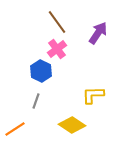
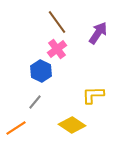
gray line: moved 1 px left, 1 px down; rotated 21 degrees clockwise
orange line: moved 1 px right, 1 px up
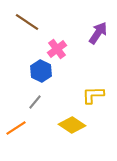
brown line: moved 30 px left; rotated 20 degrees counterclockwise
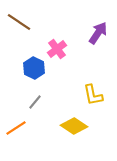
brown line: moved 8 px left
blue hexagon: moved 7 px left, 3 px up
yellow L-shape: rotated 100 degrees counterclockwise
yellow diamond: moved 2 px right, 1 px down
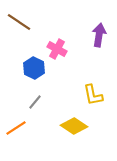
purple arrow: moved 1 px right, 2 px down; rotated 25 degrees counterclockwise
pink cross: rotated 24 degrees counterclockwise
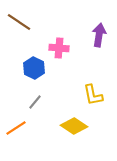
pink cross: moved 2 px right, 1 px up; rotated 24 degrees counterclockwise
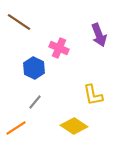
purple arrow: rotated 150 degrees clockwise
pink cross: rotated 18 degrees clockwise
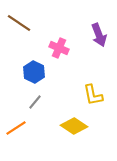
brown line: moved 1 px down
blue hexagon: moved 4 px down
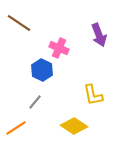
blue hexagon: moved 8 px right, 2 px up
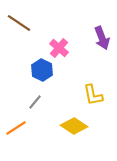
purple arrow: moved 3 px right, 3 px down
pink cross: rotated 18 degrees clockwise
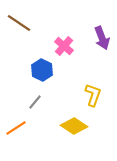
pink cross: moved 5 px right, 2 px up
yellow L-shape: rotated 150 degrees counterclockwise
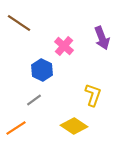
gray line: moved 1 px left, 2 px up; rotated 14 degrees clockwise
